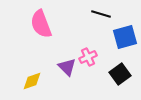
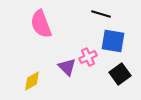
blue square: moved 12 px left, 4 px down; rotated 25 degrees clockwise
yellow diamond: rotated 10 degrees counterclockwise
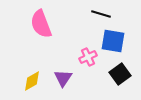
purple triangle: moved 4 px left, 11 px down; rotated 18 degrees clockwise
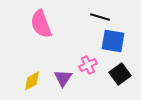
black line: moved 1 px left, 3 px down
pink cross: moved 8 px down
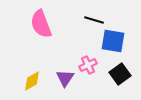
black line: moved 6 px left, 3 px down
purple triangle: moved 2 px right
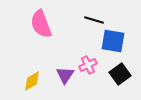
purple triangle: moved 3 px up
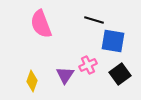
yellow diamond: rotated 40 degrees counterclockwise
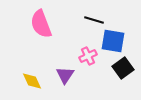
pink cross: moved 9 px up
black square: moved 3 px right, 6 px up
yellow diamond: rotated 45 degrees counterclockwise
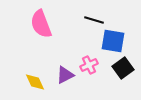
pink cross: moved 1 px right, 9 px down
purple triangle: rotated 30 degrees clockwise
yellow diamond: moved 3 px right, 1 px down
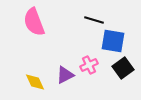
pink semicircle: moved 7 px left, 2 px up
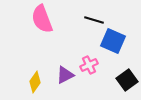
pink semicircle: moved 8 px right, 3 px up
blue square: rotated 15 degrees clockwise
black square: moved 4 px right, 12 px down
yellow diamond: rotated 60 degrees clockwise
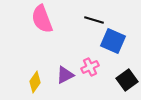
pink cross: moved 1 px right, 2 px down
